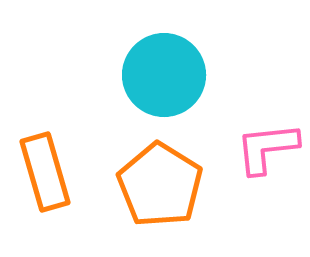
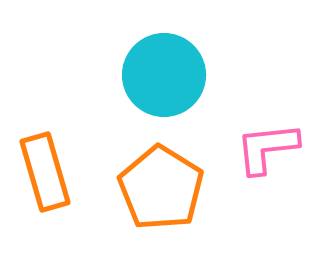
orange pentagon: moved 1 px right, 3 px down
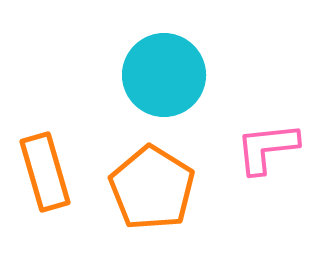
orange pentagon: moved 9 px left
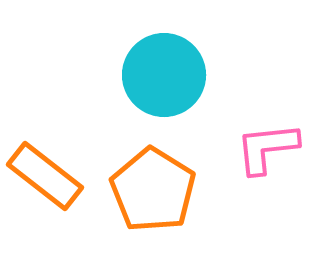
orange rectangle: moved 4 px down; rotated 36 degrees counterclockwise
orange pentagon: moved 1 px right, 2 px down
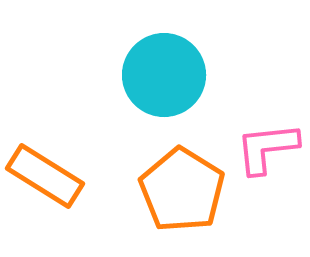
orange rectangle: rotated 6 degrees counterclockwise
orange pentagon: moved 29 px right
